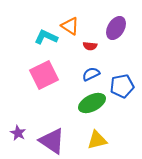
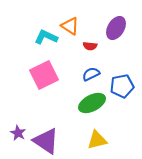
purple triangle: moved 6 px left
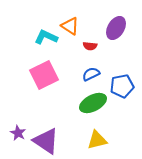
green ellipse: moved 1 px right
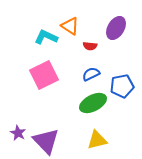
purple triangle: rotated 12 degrees clockwise
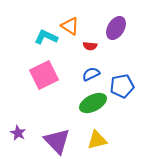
purple triangle: moved 11 px right
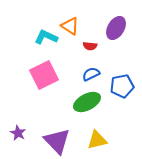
green ellipse: moved 6 px left, 1 px up
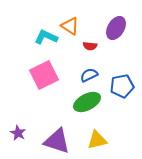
blue semicircle: moved 2 px left, 1 px down
purple triangle: rotated 28 degrees counterclockwise
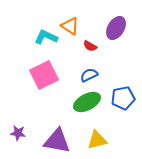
red semicircle: rotated 24 degrees clockwise
blue pentagon: moved 1 px right, 12 px down
purple star: rotated 21 degrees counterclockwise
purple triangle: rotated 8 degrees counterclockwise
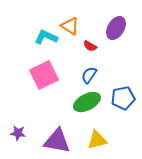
blue semicircle: rotated 30 degrees counterclockwise
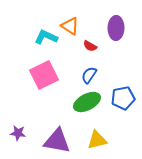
purple ellipse: rotated 30 degrees counterclockwise
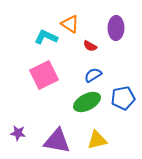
orange triangle: moved 2 px up
blue semicircle: moved 4 px right; rotated 24 degrees clockwise
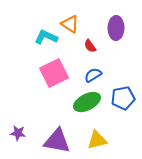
red semicircle: rotated 24 degrees clockwise
pink square: moved 10 px right, 2 px up
